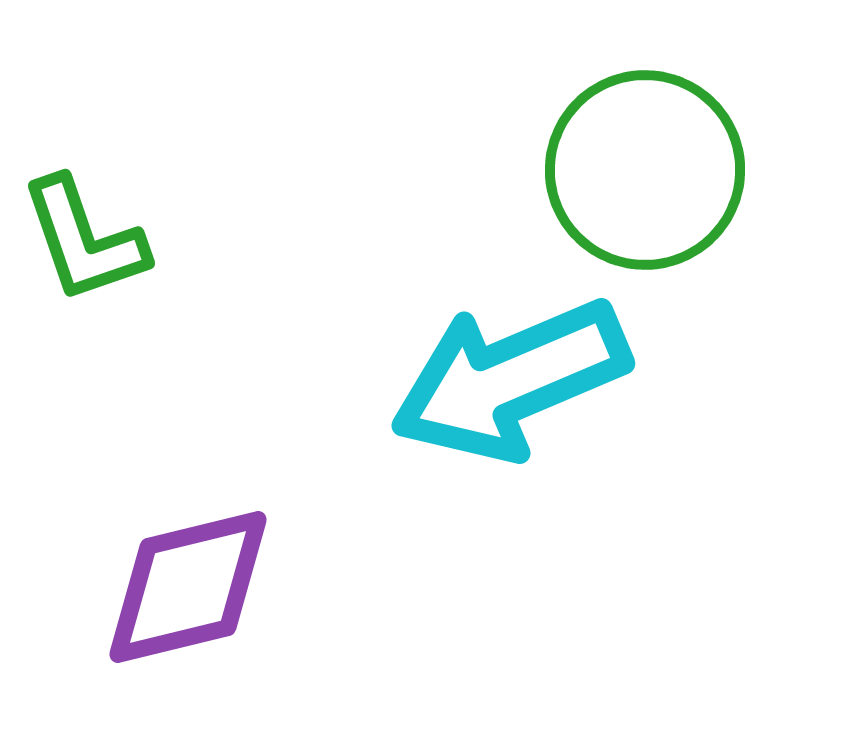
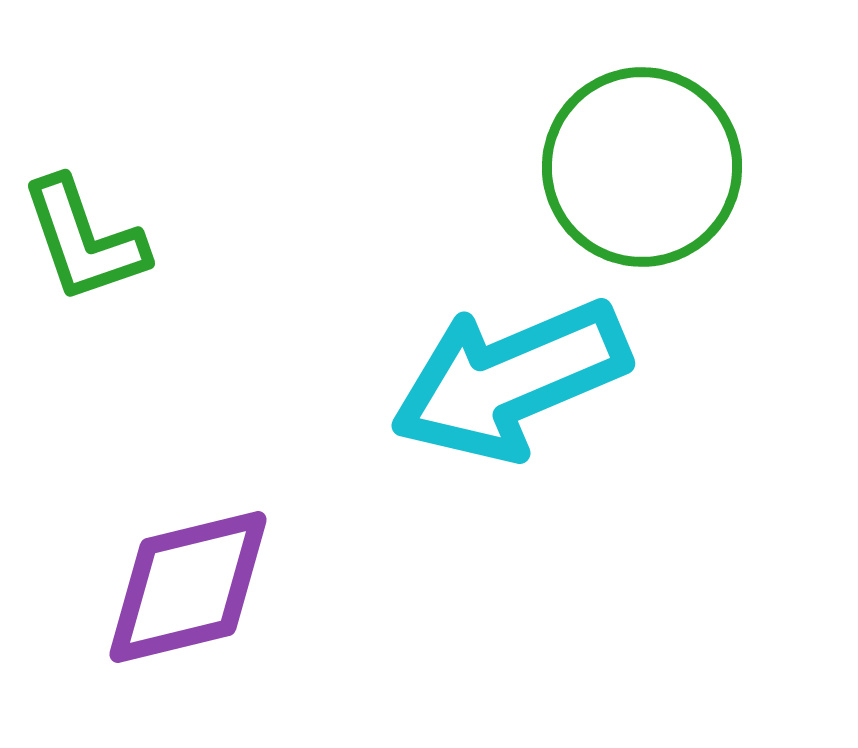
green circle: moved 3 px left, 3 px up
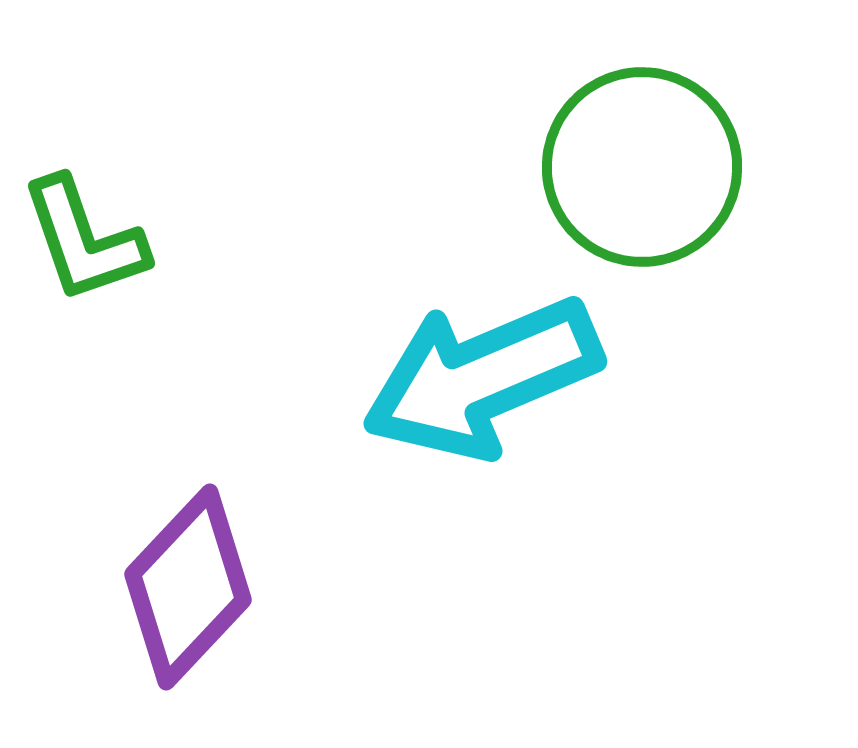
cyan arrow: moved 28 px left, 2 px up
purple diamond: rotated 33 degrees counterclockwise
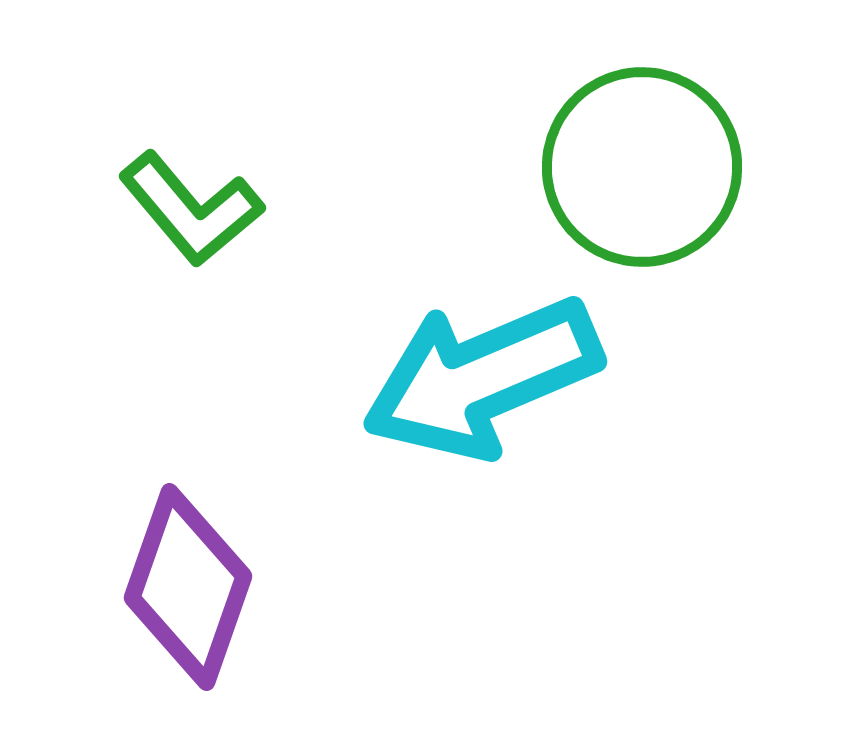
green L-shape: moved 107 px right, 31 px up; rotated 21 degrees counterclockwise
purple diamond: rotated 24 degrees counterclockwise
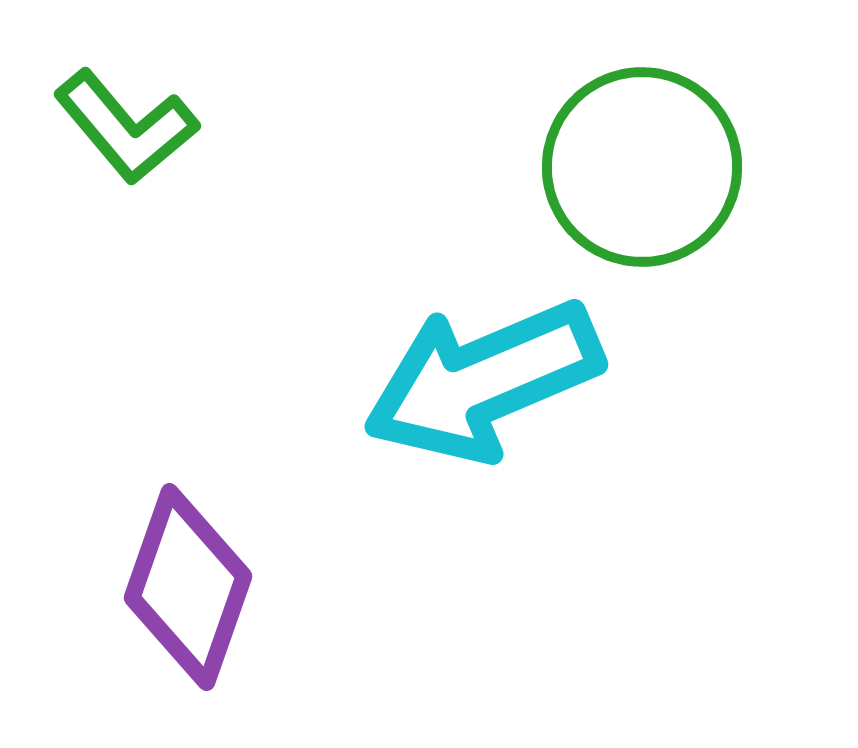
green L-shape: moved 65 px left, 82 px up
cyan arrow: moved 1 px right, 3 px down
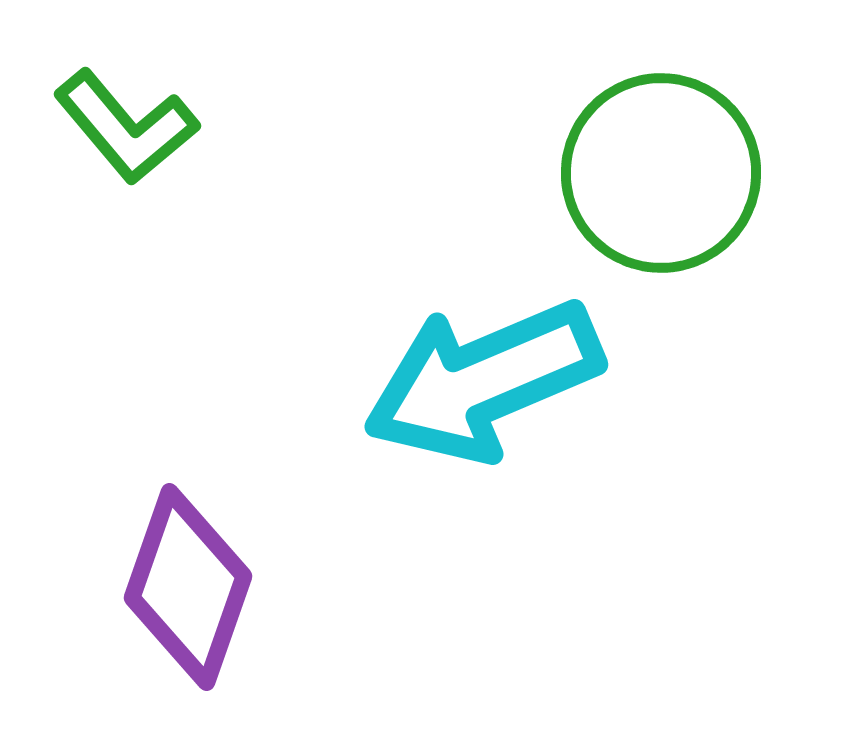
green circle: moved 19 px right, 6 px down
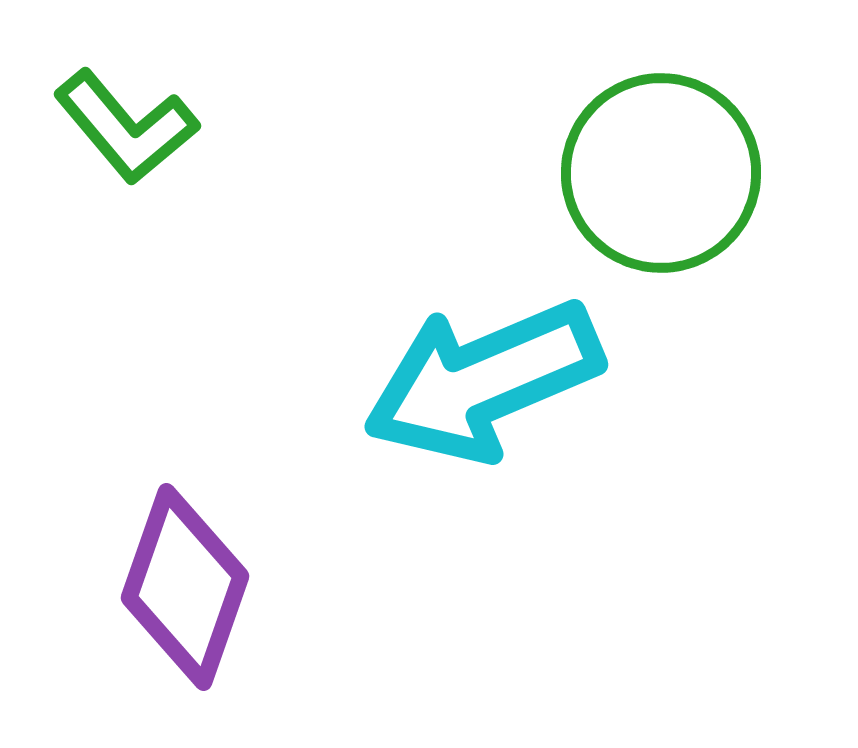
purple diamond: moved 3 px left
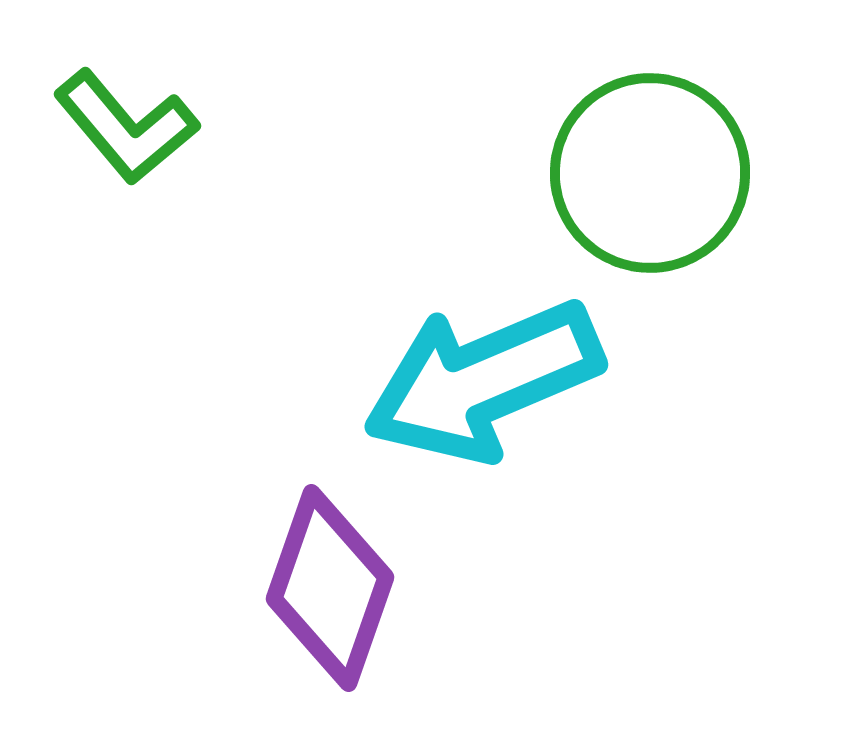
green circle: moved 11 px left
purple diamond: moved 145 px right, 1 px down
